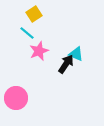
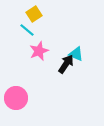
cyan line: moved 3 px up
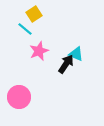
cyan line: moved 2 px left, 1 px up
pink circle: moved 3 px right, 1 px up
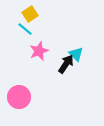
yellow square: moved 4 px left
cyan triangle: rotated 21 degrees clockwise
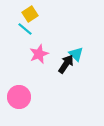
pink star: moved 3 px down
